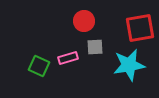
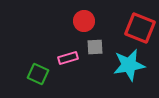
red square: rotated 32 degrees clockwise
green square: moved 1 px left, 8 px down
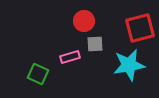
red square: rotated 36 degrees counterclockwise
gray square: moved 3 px up
pink rectangle: moved 2 px right, 1 px up
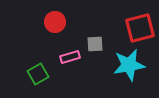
red circle: moved 29 px left, 1 px down
green square: rotated 35 degrees clockwise
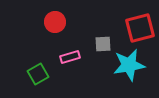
gray square: moved 8 px right
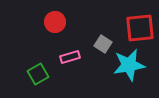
red square: rotated 8 degrees clockwise
gray square: rotated 36 degrees clockwise
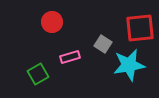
red circle: moved 3 px left
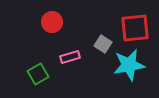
red square: moved 5 px left
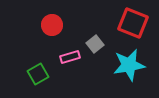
red circle: moved 3 px down
red square: moved 2 px left, 5 px up; rotated 28 degrees clockwise
gray square: moved 8 px left; rotated 18 degrees clockwise
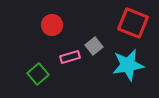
gray square: moved 1 px left, 2 px down
cyan star: moved 1 px left
green square: rotated 10 degrees counterclockwise
